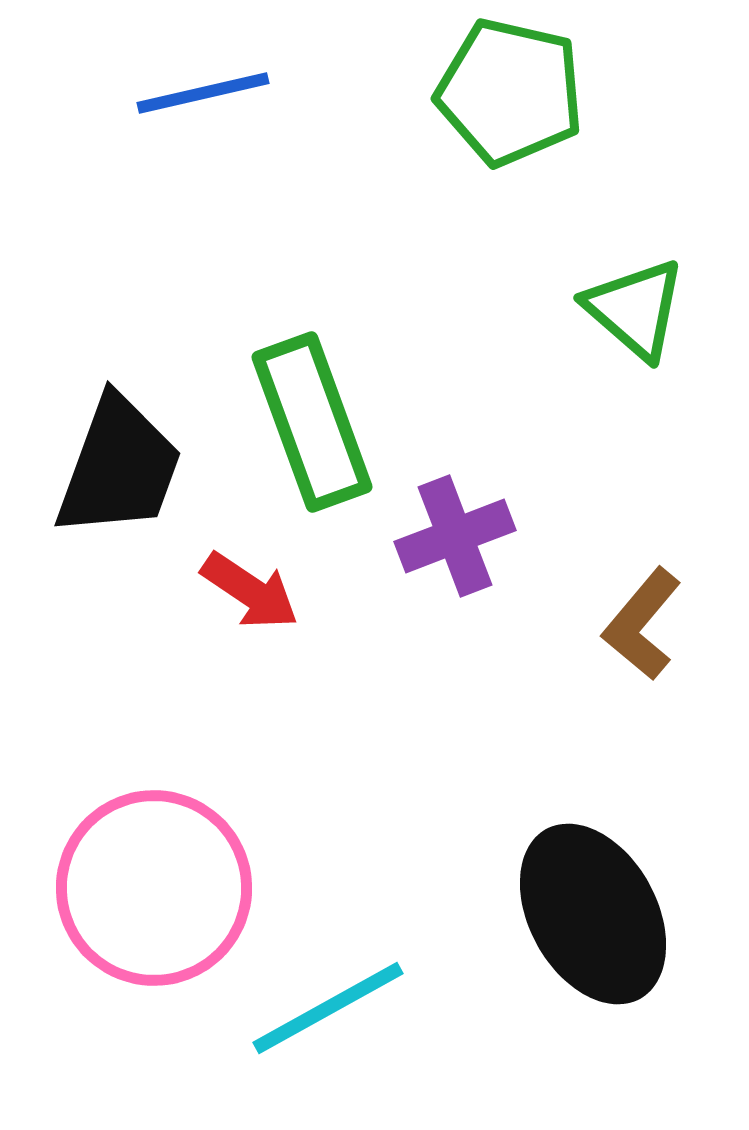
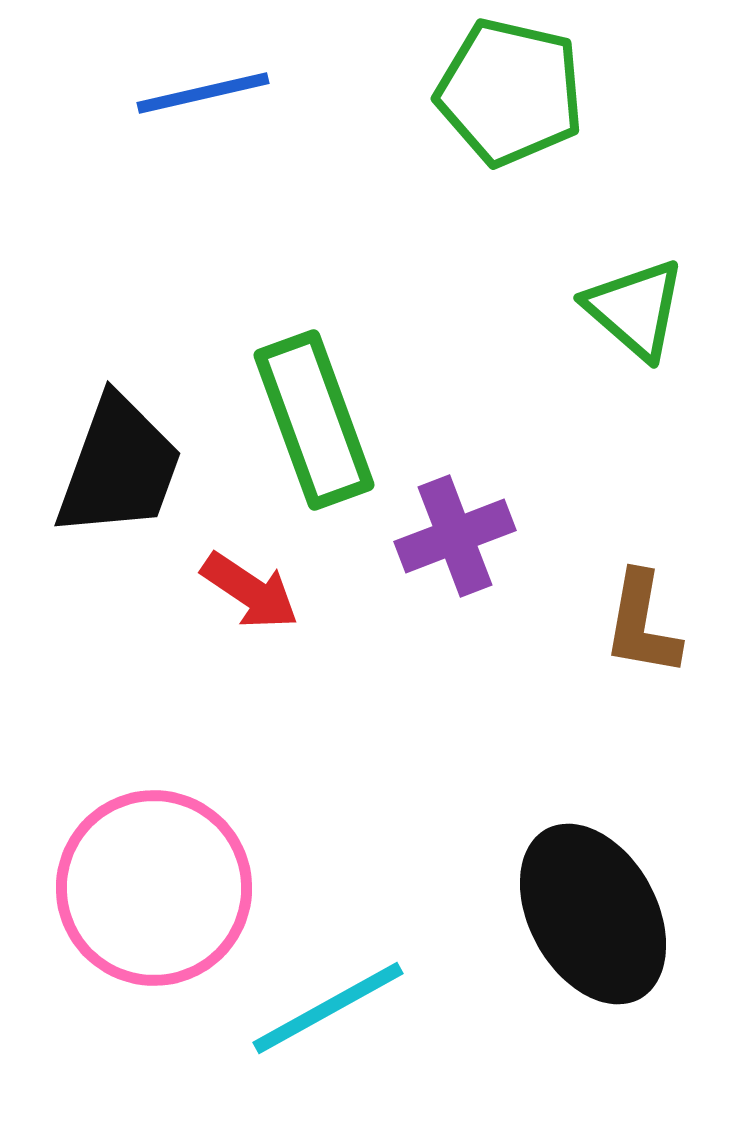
green rectangle: moved 2 px right, 2 px up
brown L-shape: rotated 30 degrees counterclockwise
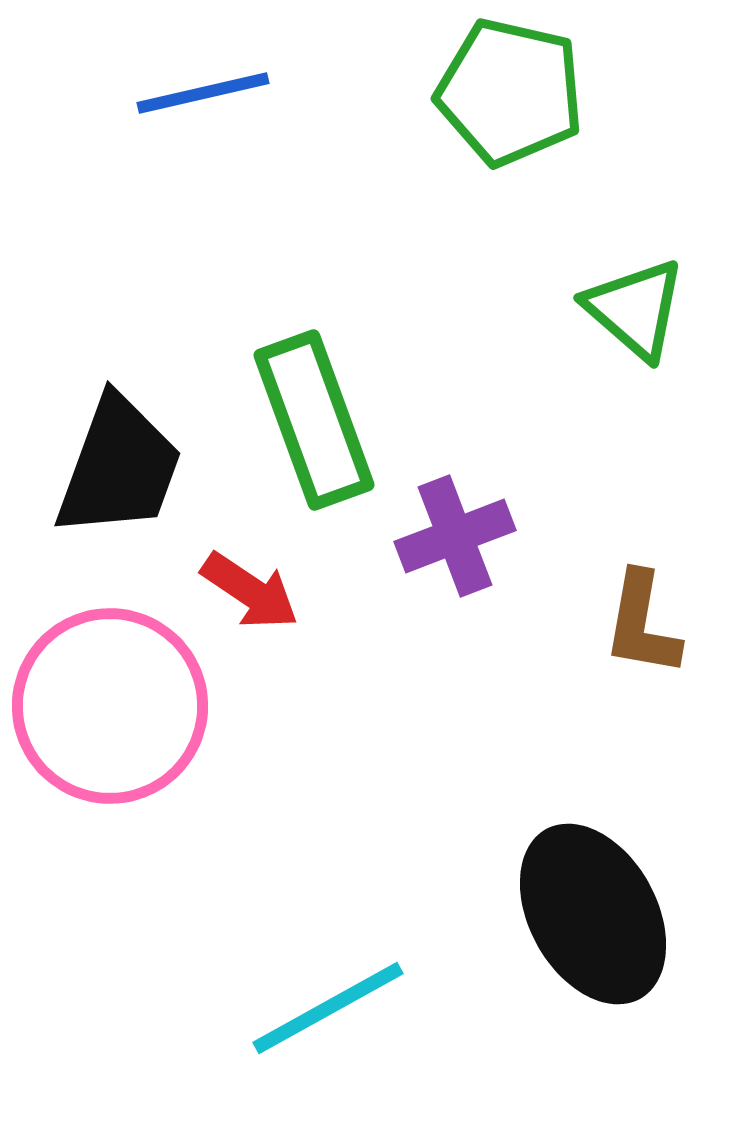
pink circle: moved 44 px left, 182 px up
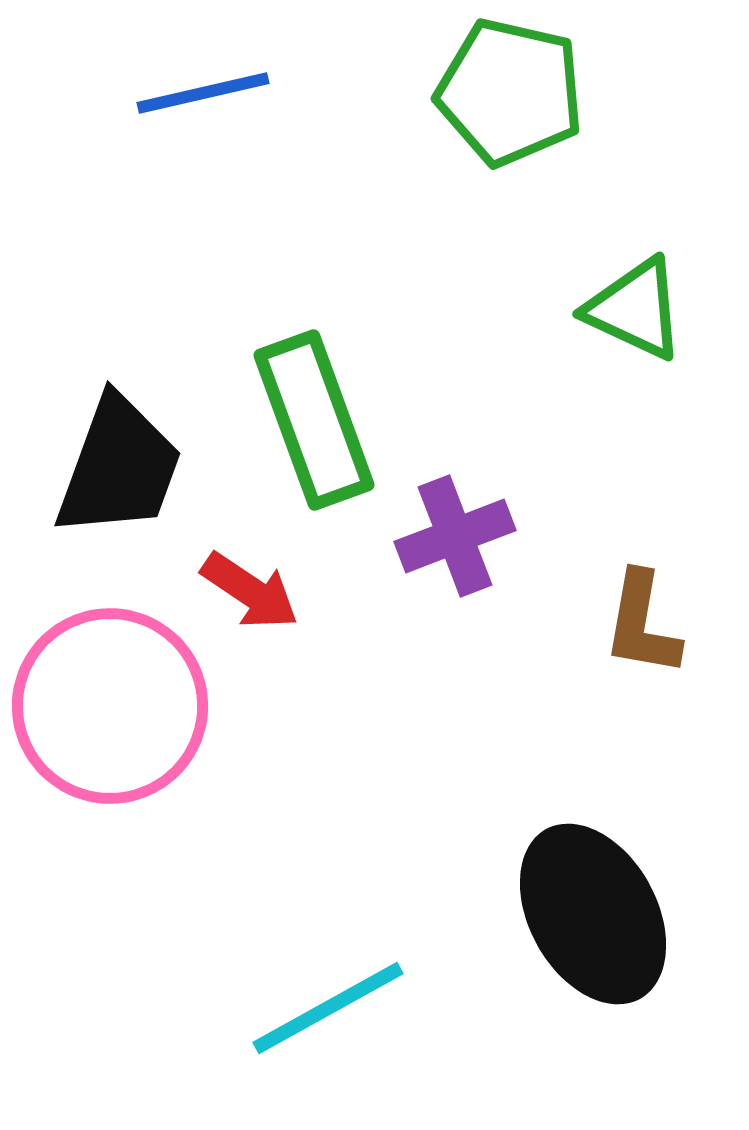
green triangle: rotated 16 degrees counterclockwise
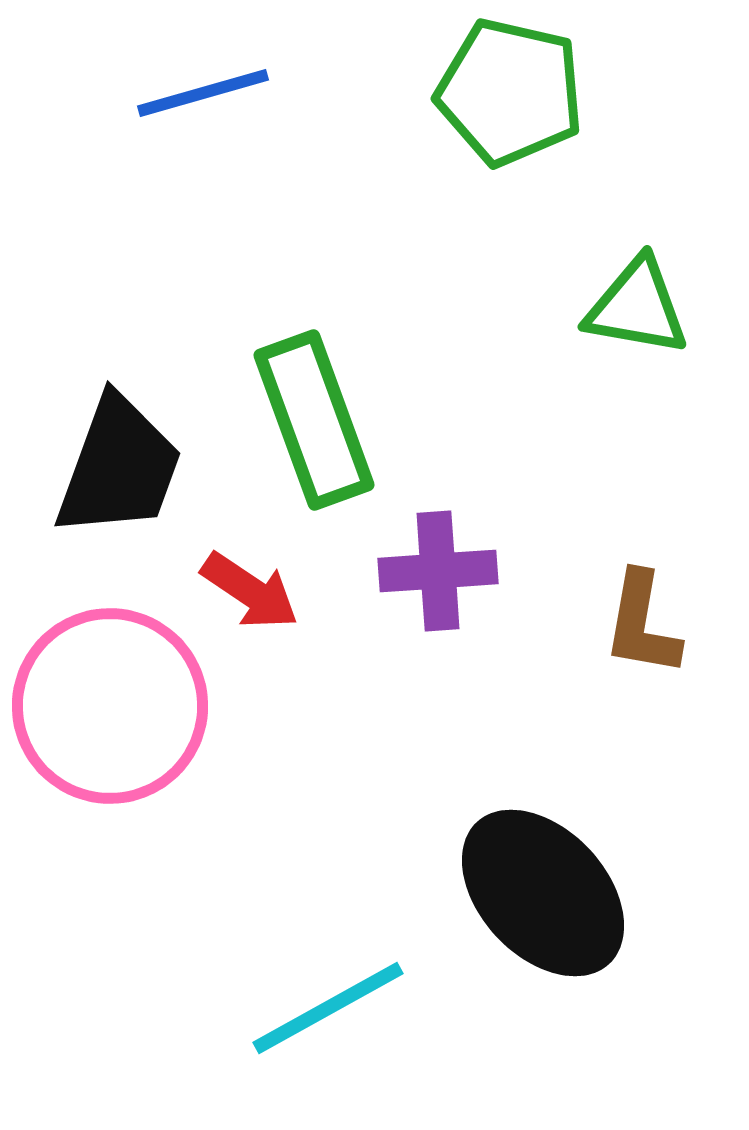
blue line: rotated 3 degrees counterclockwise
green triangle: moved 2 px right, 2 px up; rotated 15 degrees counterclockwise
purple cross: moved 17 px left, 35 px down; rotated 17 degrees clockwise
black ellipse: moved 50 px left, 21 px up; rotated 14 degrees counterclockwise
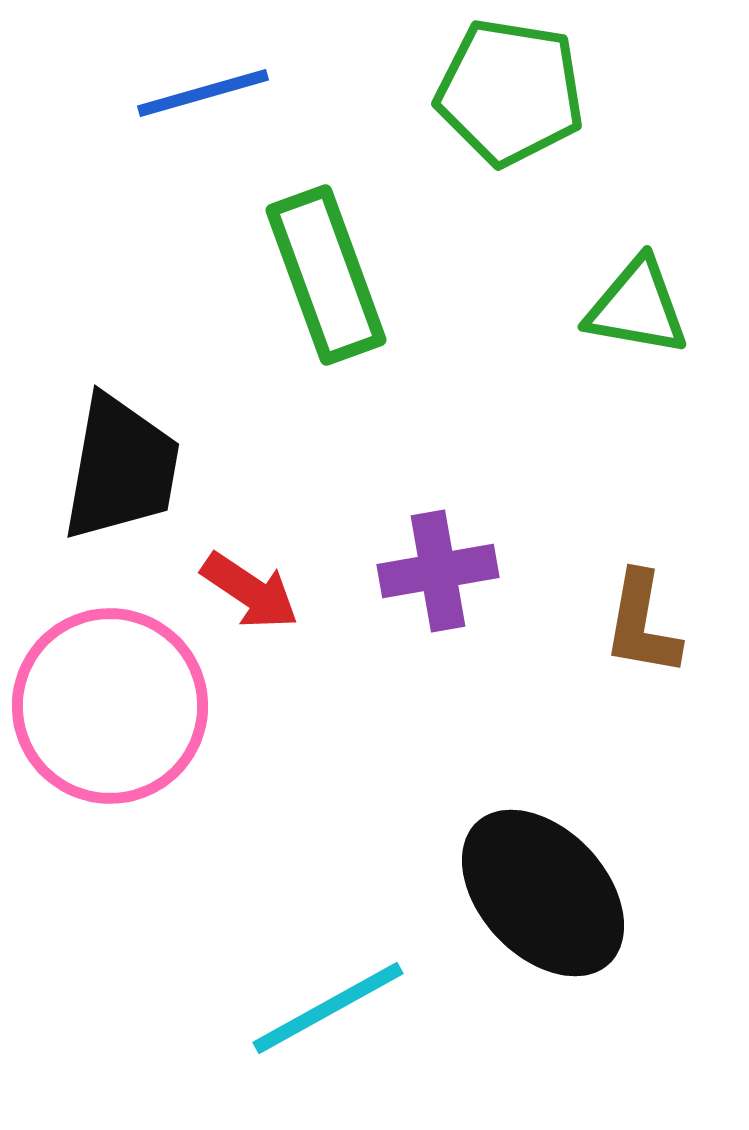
green pentagon: rotated 4 degrees counterclockwise
green rectangle: moved 12 px right, 145 px up
black trapezoid: moved 2 px right, 1 px down; rotated 10 degrees counterclockwise
purple cross: rotated 6 degrees counterclockwise
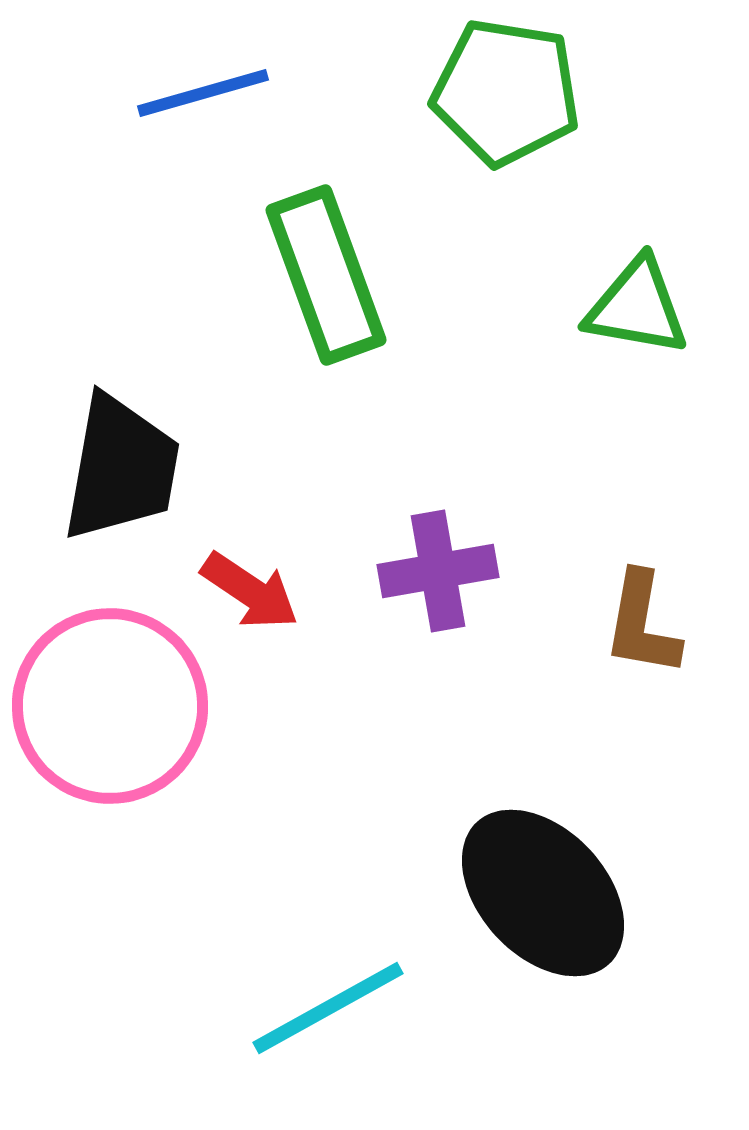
green pentagon: moved 4 px left
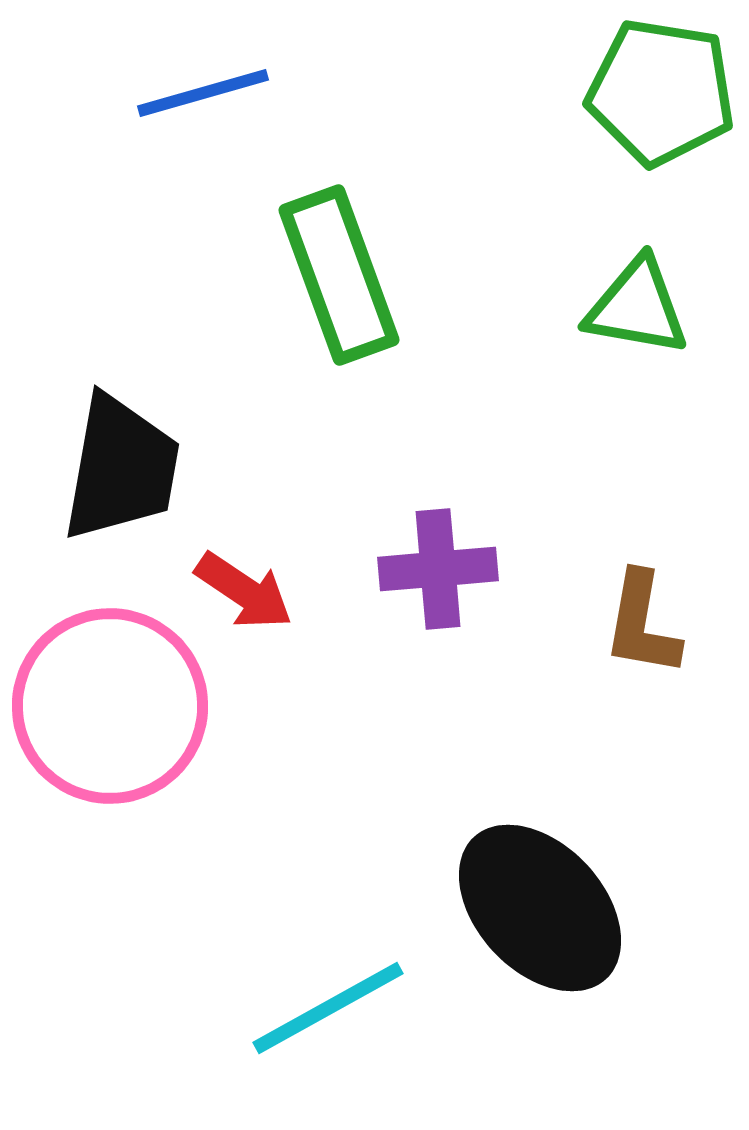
green pentagon: moved 155 px right
green rectangle: moved 13 px right
purple cross: moved 2 px up; rotated 5 degrees clockwise
red arrow: moved 6 px left
black ellipse: moved 3 px left, 15 px down
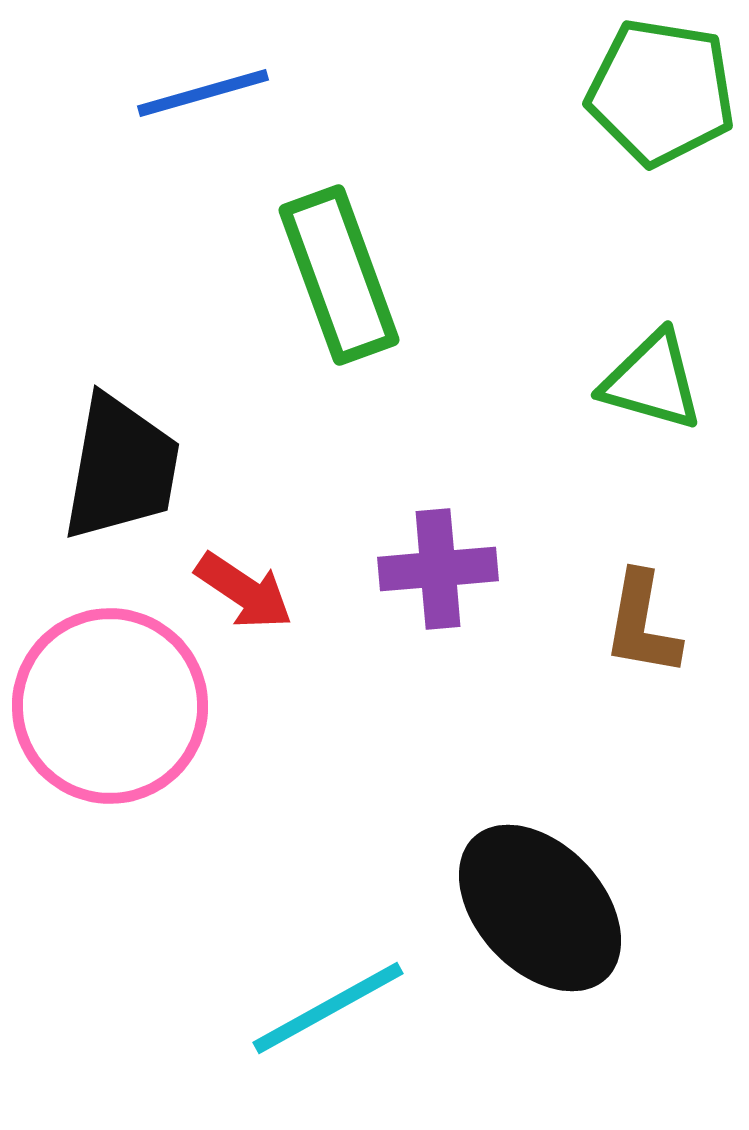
green triangle: moved 15 px right, 74 px down; rotated 6 degrees clockwise
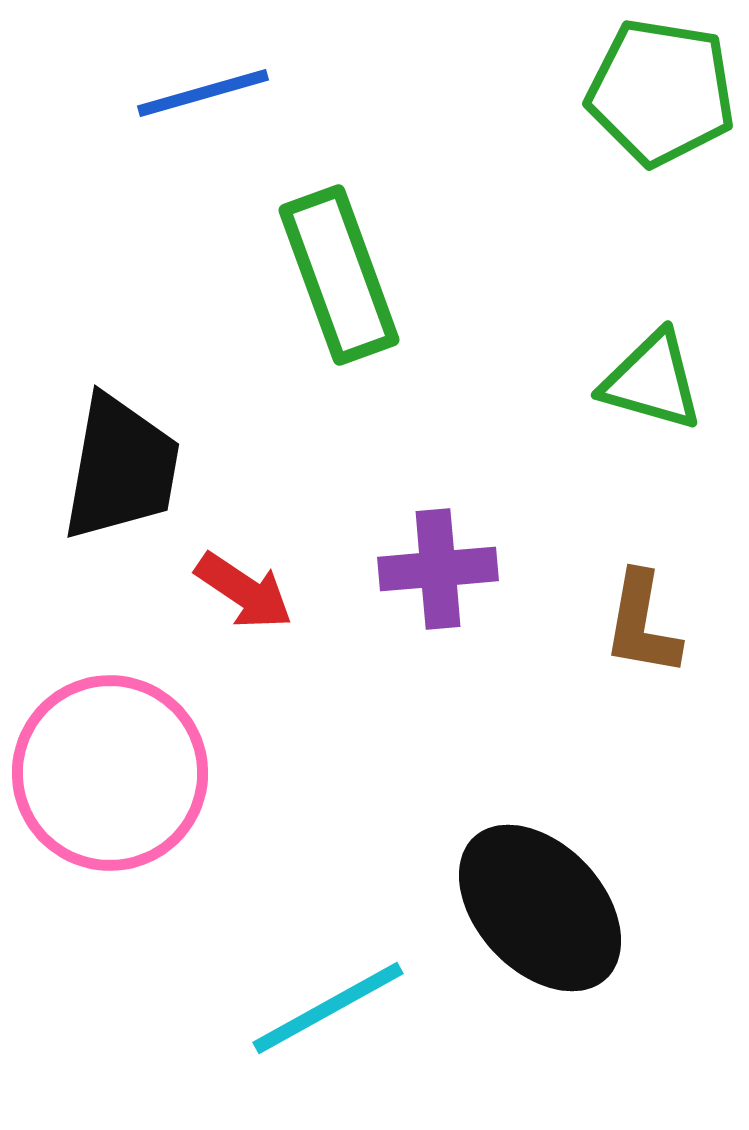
pink circle: moved 67 px down
